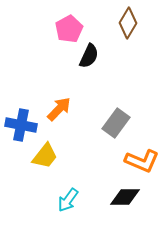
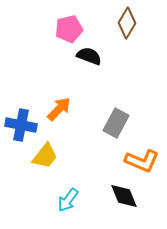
brown diamond: moved 1 px left
pink pentagon: rotated 16 degrees clockwise
black semicircle: rotated 95 degrees counterclockwise
gray rectangle: rotated 8 degrees counterclockwise
black diamond: moved 1 px left, 1 px up; rotated 68 degrees clockwise
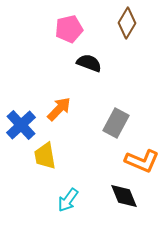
black semicircle: moved 7 px down
blue cross: rotated 36 degrees clockwise
yellow trapezoid: rotated 132 degrees clockwise
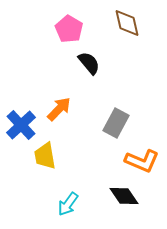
brown diamond: rotated 44 degrees counterclockwise
pink pentagon: rotated 28 degrees counterclockwise
black semicircle: rotated 30 degrees clockwise
black diamond: rotated 12 degrees counterclockwise
cyan arrow: moved 4 px down
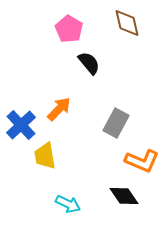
cyan arrow: rotated 100 degrees counterclockwise
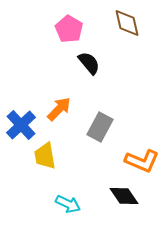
gray rectangle: moved 16 px left, 4 px down
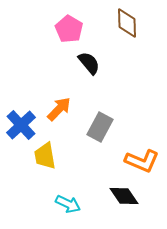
brown diamond: rotated 12 degrees clockwise
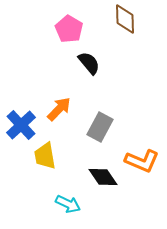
brown diamond: moved 2 px left, 4 px up
black diamond: moved 21 px left, 19 px up
